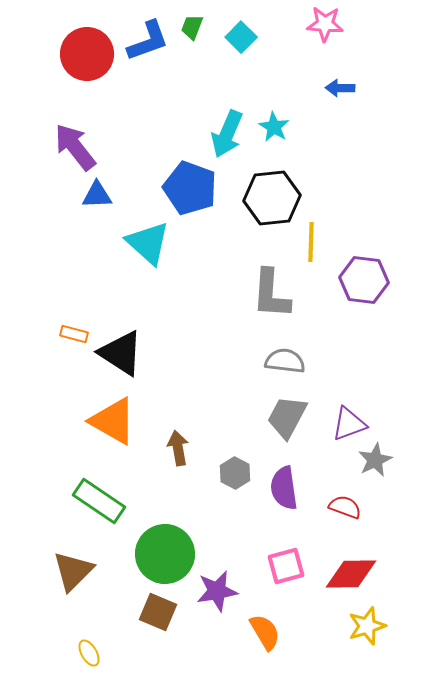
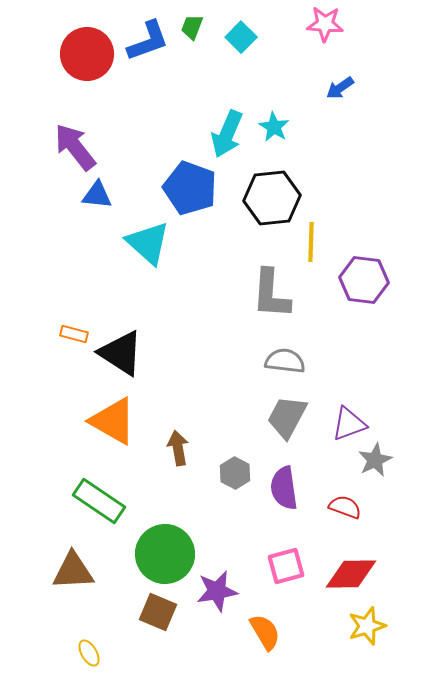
blue arrow: rotated 36 degrees counterclockwise
blue triangle: rotated 8 degrees clockwise
brown triangle: rotated 42 degrees clockwise
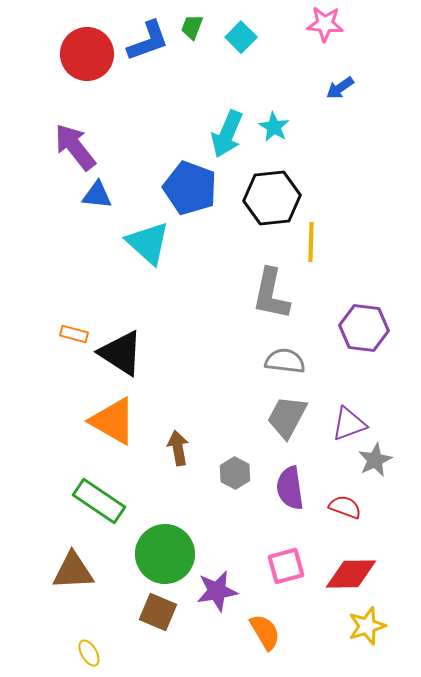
purple hexagon: moved 48 px down
gray L-shape: rotated 8 degrees clockwise
purple semicircle: moved 6 px right
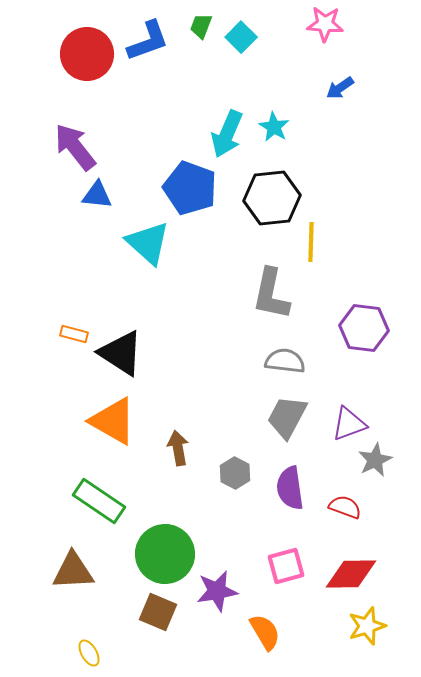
green trapezoid: moved 9 px right, 1 px up
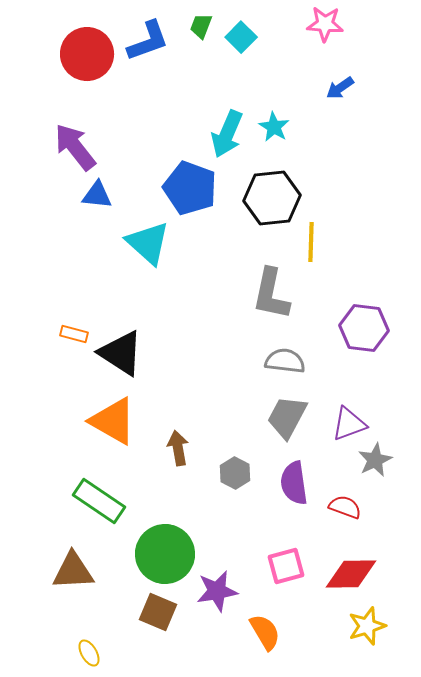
purple semicircle: moved 4 px right, 5 px up
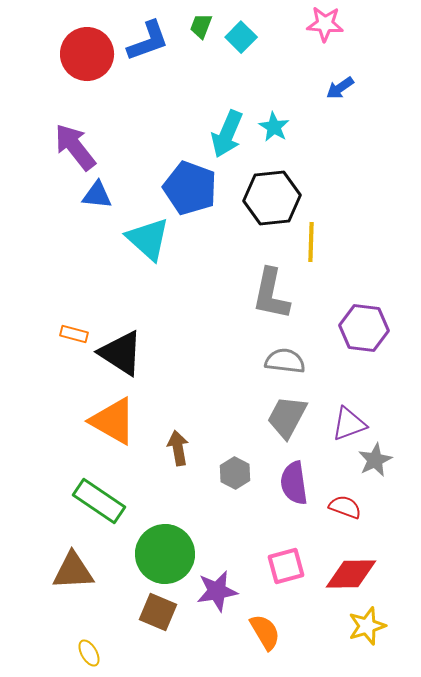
cyan triangle: moved 4 px up
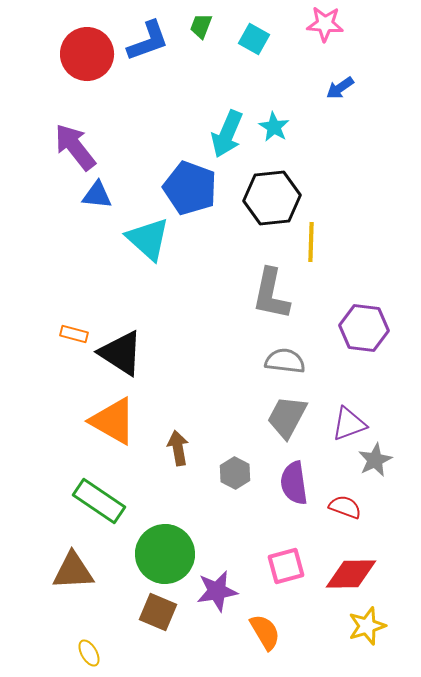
cyan square: moved 13 px right, 2 px down; rotated 16 degrees counterclockwise
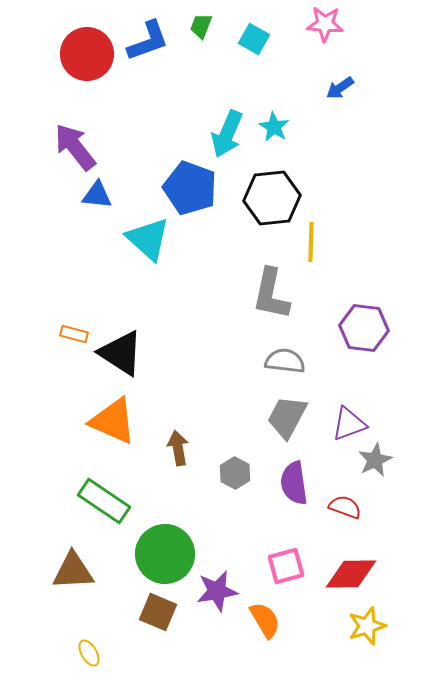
orange triangle: rotated 6 degrees counterclockwise
green rectangle: moved 5 px right
orange semicircle: moved 12 px up
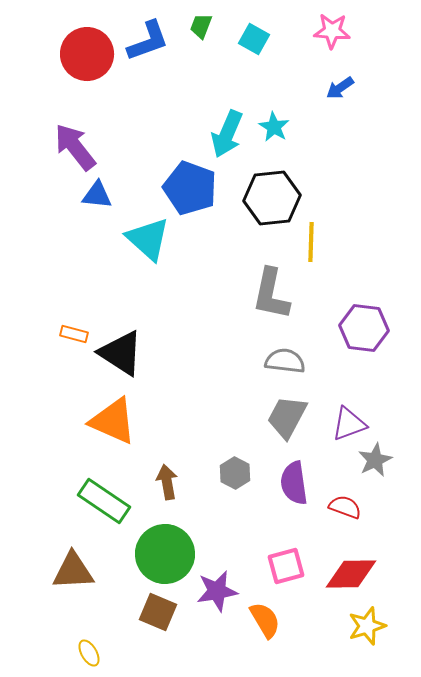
pink star: moved 7 px right, 7 px down
brown arrow: moved 11 px left, 34 px down
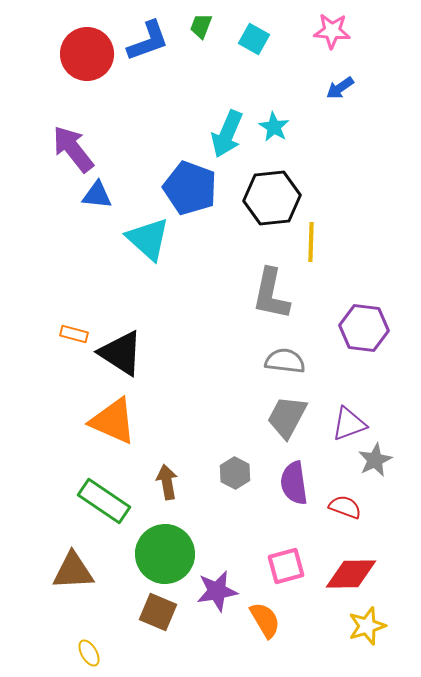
purple arrow: moved 2 px left, 2 px down
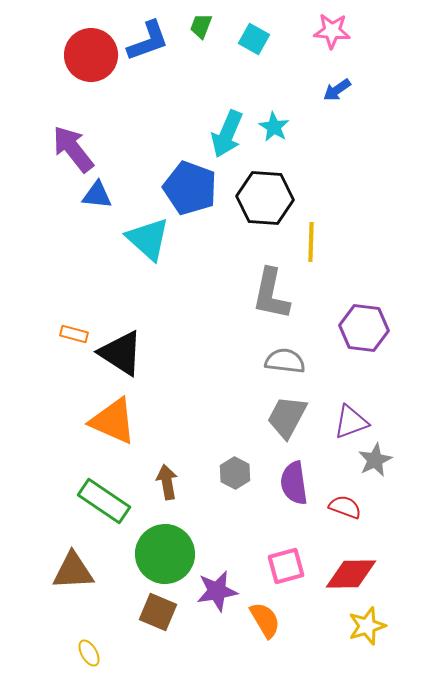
red circle: moved 4 px right, 1 px down
blue arrow: moved 3 px left, 2 px down
black hexagon: moved 7 px left; rotated 10 degrees clockwise
purple triangle: moved 2 px right, 2 px up
